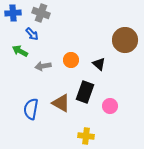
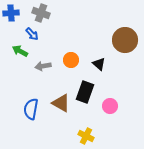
blue cross: moved 2 px left
yellow cross: rotated 21 degrees clockwise
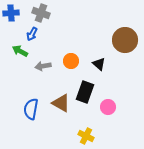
blue arrow: rotated 72 degrees clockwise
orange circle: moved 1 px down
pink circle: moved 2 px left, 1 px down
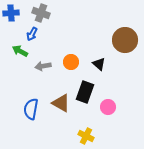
orange circle: moved 1 px down
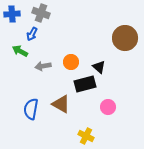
blue cross: moved 1 px right, 1 px down
brown circle: moved 2 px up
black triangle: moved 3 px down
black rectangle: moved 8 px up; rotated 55 degrees clockwise
brown triangle: moved 1 px down
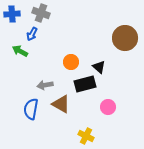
gray arrow: moved 2 px right, 19 px down
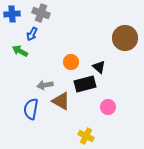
brown triangle: moved 3 px up
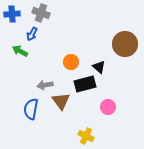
brown circle: moved 6 px down
brown triangle: rotated 24 degrees clockwise
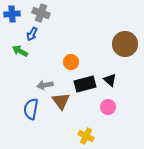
black triangle: moved 11 px right, 13 px down
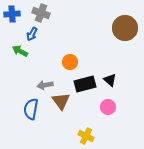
brown circle: moved 16 px up
orange circle: moved 1 px left
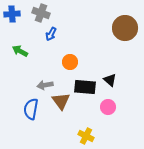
blue arrow: moved 19 px right
black rectangle: moved 3 px down; rotated 20 degrees clockwise
